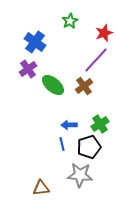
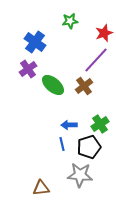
green star: rotated 21 degrees clockwise
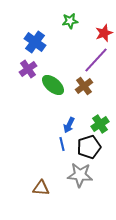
blue arrow: rotated 63 degrees counterclockwise
brown triangle: rotated 12 degrees clockwise
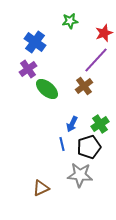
green ellipse: moved 6 px left, 4 px down
blue arrow: moved 3 px right, 1 px up
brown triangle: rotated 30 degrees counterclockwise
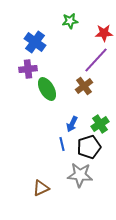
red star: rotated 18 degrees clockwise
purple cross: rotated 30 degrees clockwise
green ellipse: rotated 20 degrees clockwise
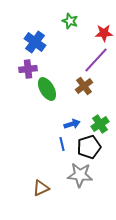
green star: rotated 28 degrees clockwise
blue arrow: rotated 133 degrees counterclockwise
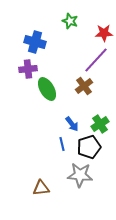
blue cross: rotated 20 degrees counterclockwise
blue arrow: rotated 70 degrees clockwise
brown triangle: rotated 18 degrees clockwise
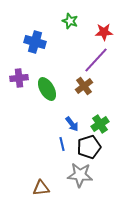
red star: moved 1 px up
purple cross: moved 9 px left, 9 px down
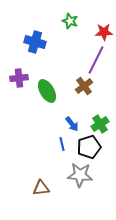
purple line: rotated 16 degrees counterclockwise
green ellipse: moved 2 px down
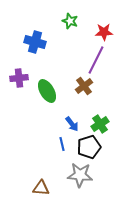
brown triangle: rotated 12 degrees clockwise
